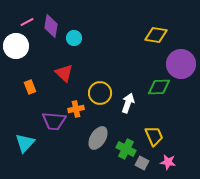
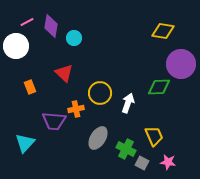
yellow diamond: moved 7 px right, 4 px up
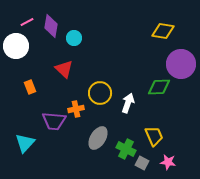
red triangle: moved 4 px up
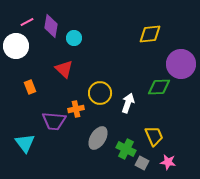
yellow diamond: moved 13 px left, 3 px down; rotated 15 degrees counterclockwise
cyan triangle: rotated 20 degrees counterclockwise
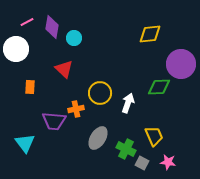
purple diamond: moved 1 px right, 1 px down
white circle: moved 3 px down
orange rectangle: rotated 24 degrees clockwise
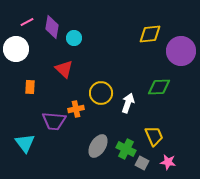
purple circle: moved 13 px up
yellow circle: moved 1 px right
gray ellipse: moved 8 px down
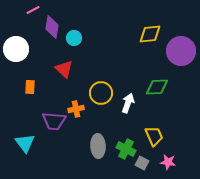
pink line: moved 6 px right, 12 px up
green diamond: moved 2 px left
gray ellipse: rotated 35 degrees counterclockwise
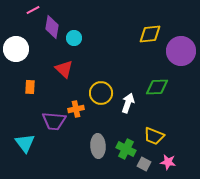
yellow trapezoid: rotated 135 degrees clockwise
gray square: moved 2 px right, 1 px down
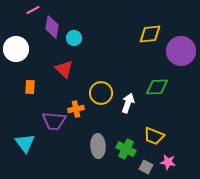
gray square: moved 2 px right, 3 px down
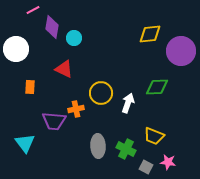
red triangle: rotated 18 degrees counterclockwise
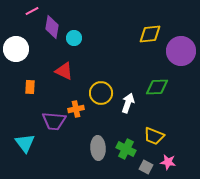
pink line: moved 1 px left, 1 px down
red triangle: moved 2 px down
gray ellipse: moved 2 px down
